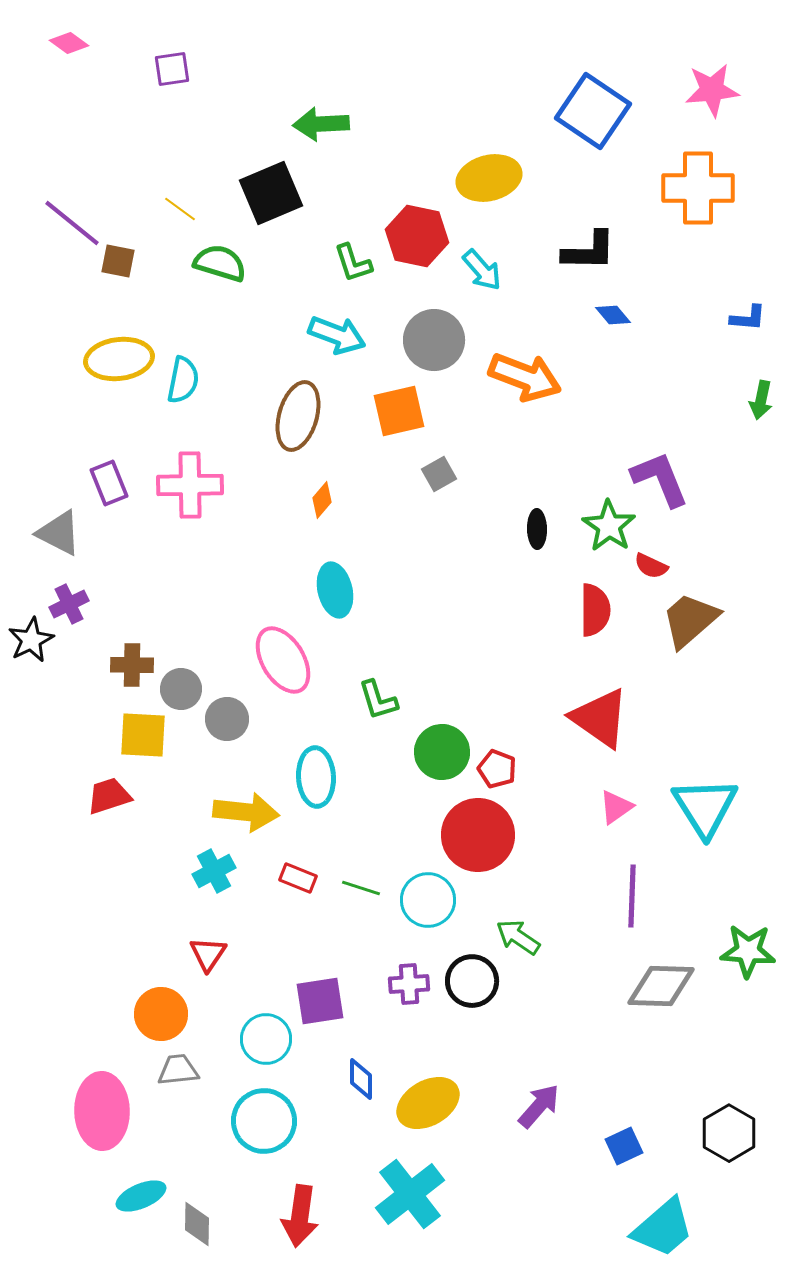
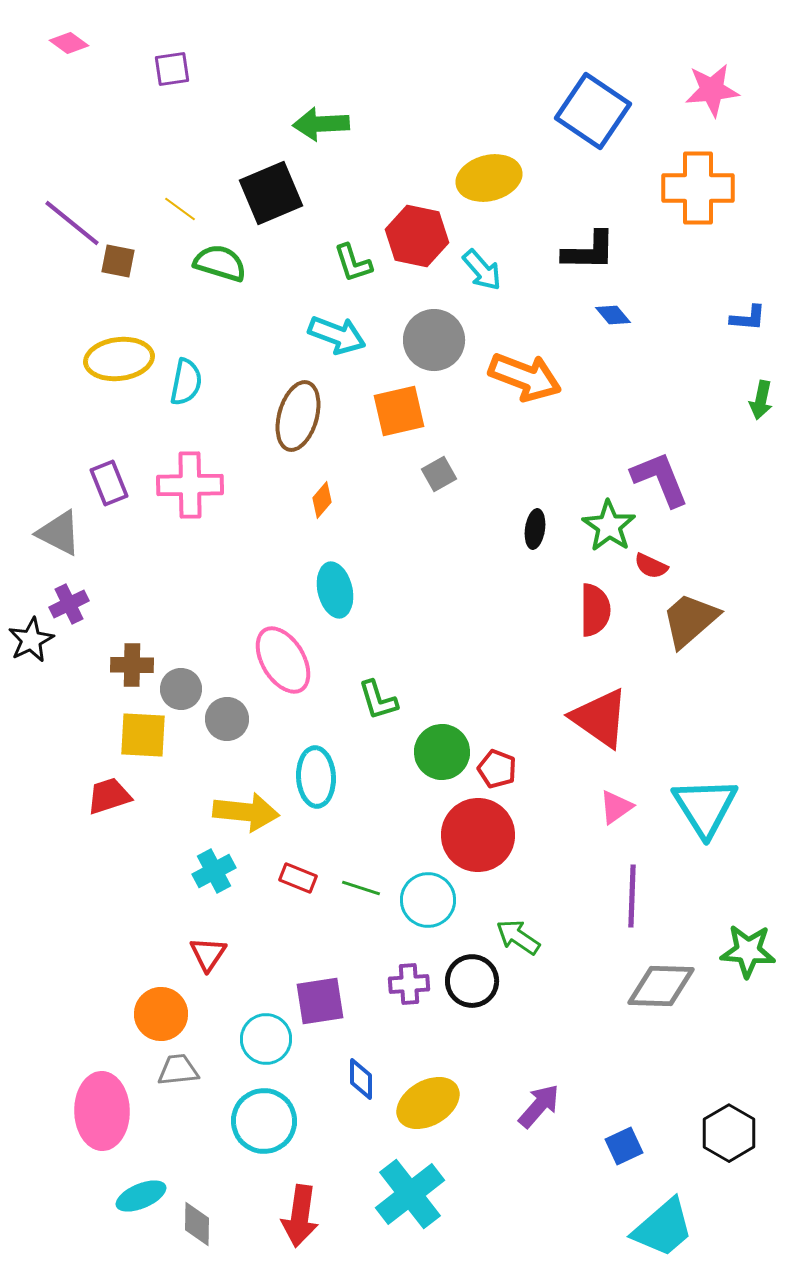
cyan semicircle at (183, 380): moved 3 px right, 2 px down
black ellipse at (537, 529): moved 2 px left; rotated 9 degrees clockwise
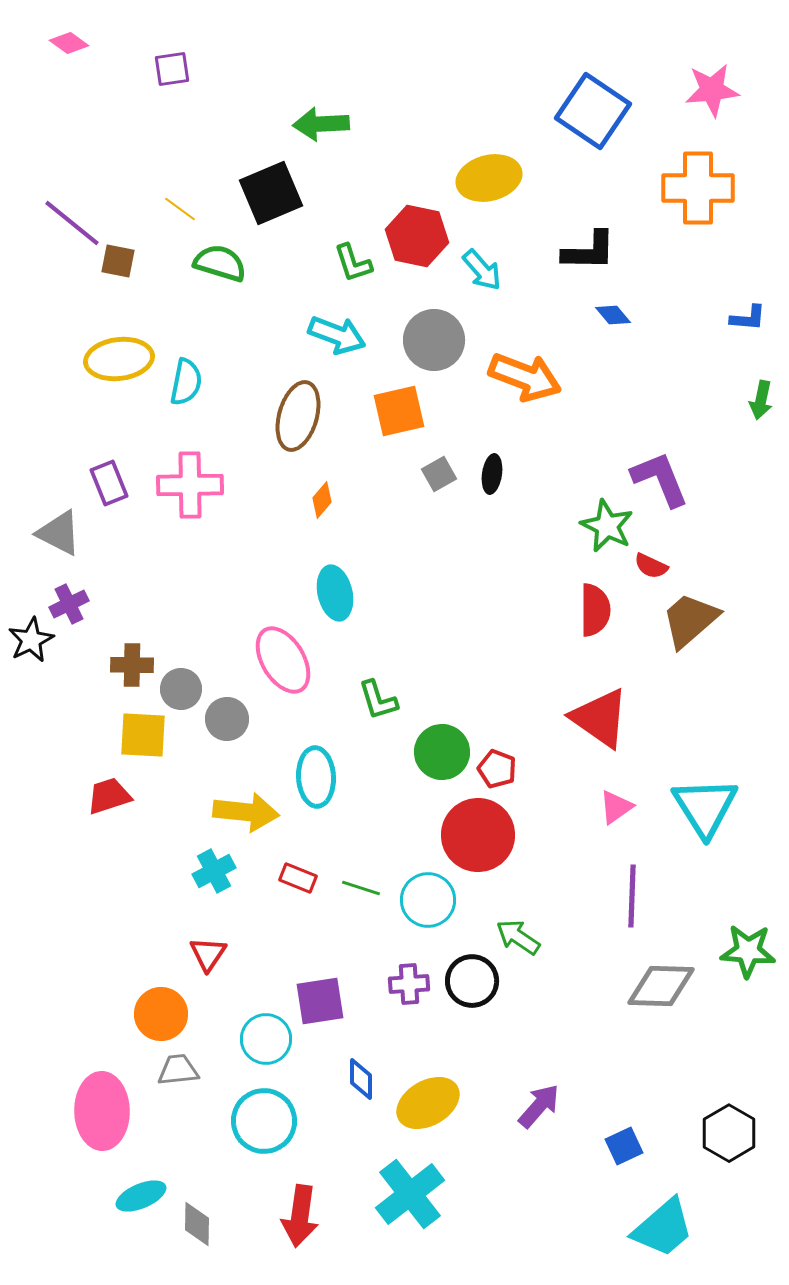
green star at (609, 526): moved 2 px left; rotated 8 degrees counterclockwise
black ellipse at (535, 529): moved 43 px left, 55 px up
cyan ellipse at (335, 590): moved 3 px down
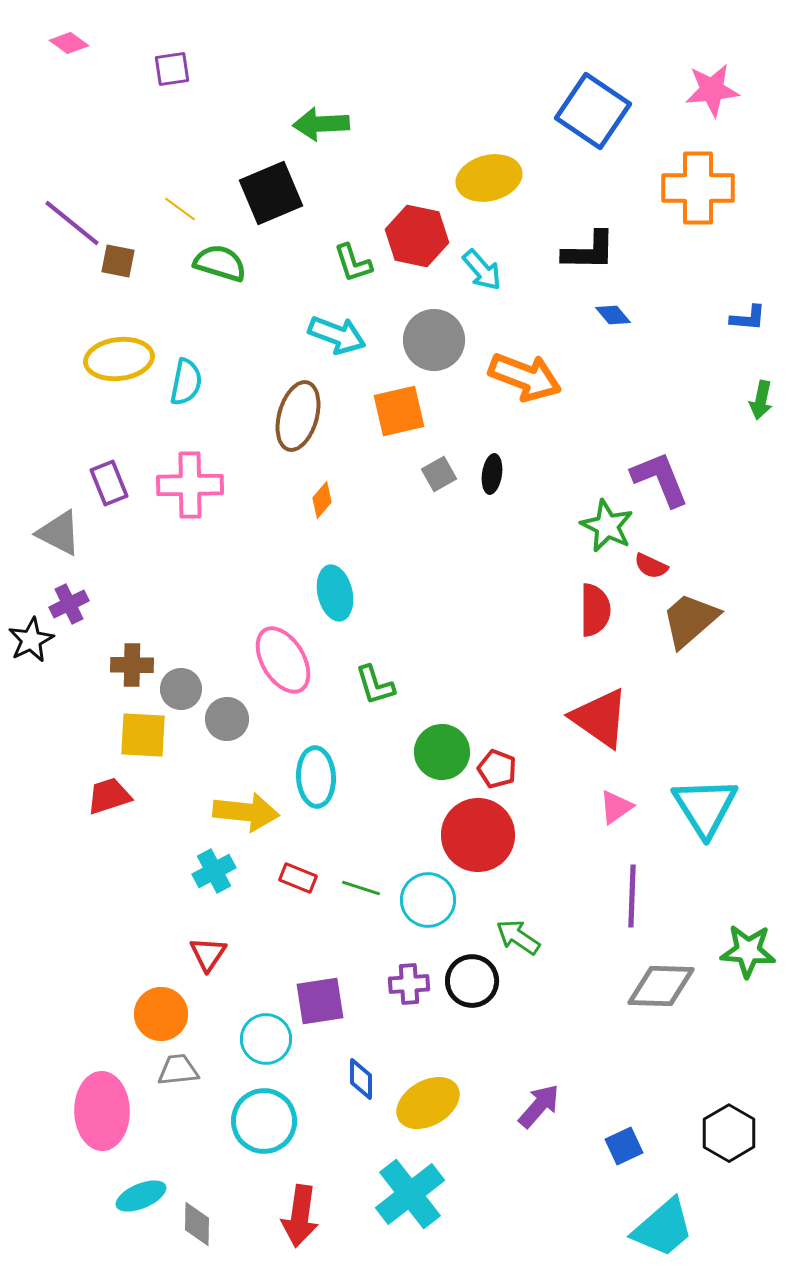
green L-shape at (378, 700): moved 3 px left, 15 px up
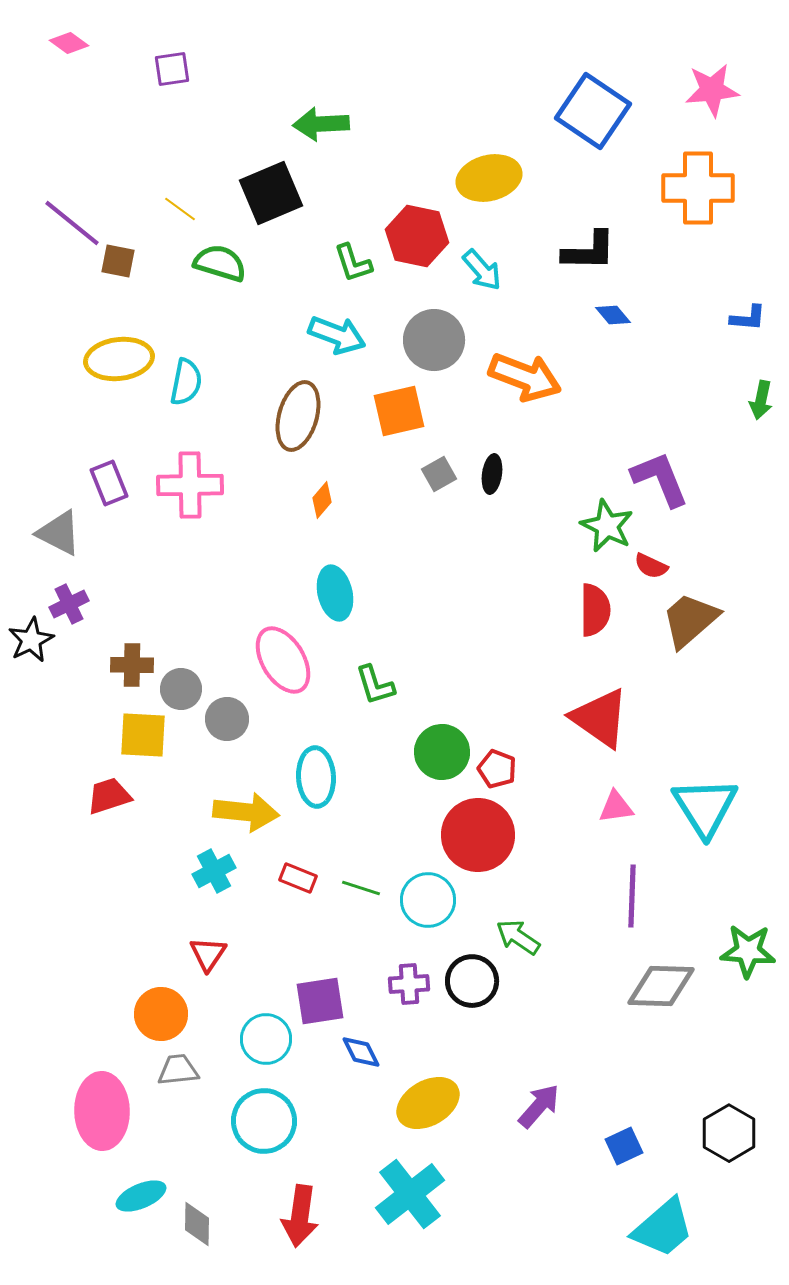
pink triangle at (616, 807): rotated 27 degrees clockwise
blue diamond at (361, 1079): moved 27 px up; rotated 27 degrees counterclockwise
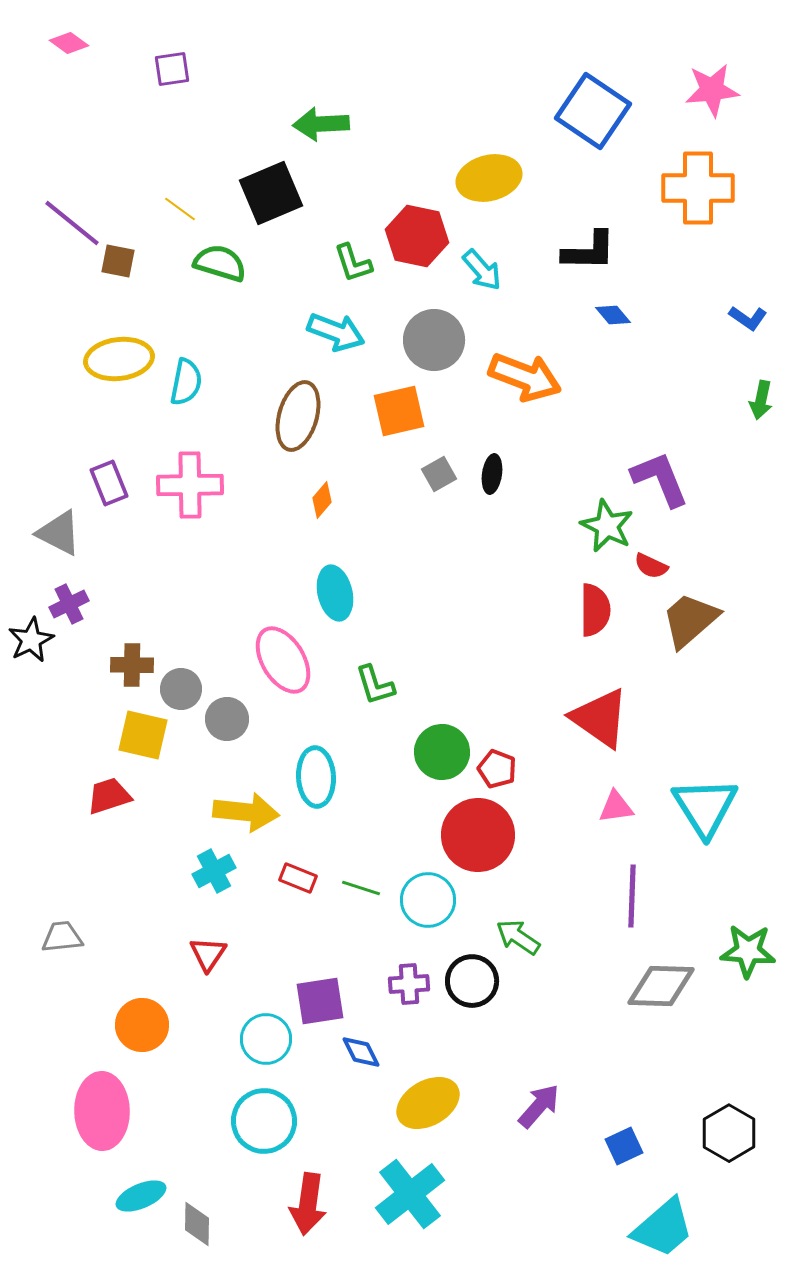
blue L-shape at (748, 318): rotated 30 degrees clockwise
cyan arrow at (337, 335): moved 1 px left, 3 px up
yellow square at (143, 735): rotated 10 degrees clockwise
orange circle at (161, 1014): moved 19 px left, 11 px down
gray trapezoid at (178, 1070): moved 116 px left, 133 px up
red arrow at (300, 1216): moved 8 px right, 12 px up
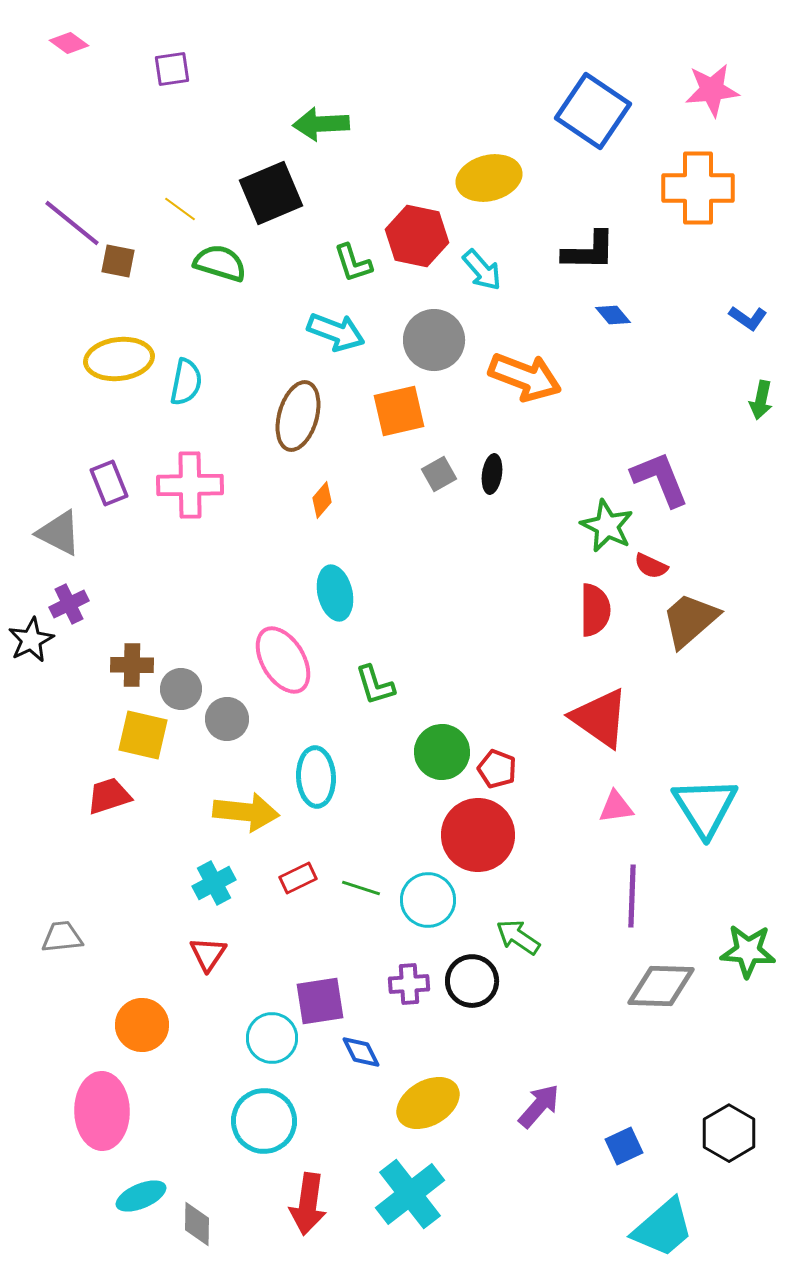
cyan cross at (214, 871): moved 12 px down
red rectangle at (298, 878): rotated 48 degrees counterclockwise
cyan circle at (266, 1039): moved 6 px right, 1 px up
